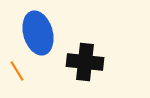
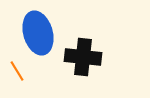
black cross: moved 2 px left, 5 px up
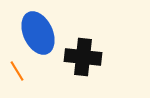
blue ellipse: rotated 9 degrees counterclockwise
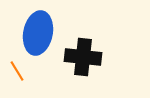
blue ellipse: rotated 36 degrees clockwise
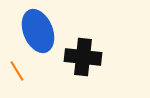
blue ellipse: moved 2 px up; rotated 33 degrees counterclockwise
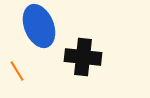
blue ellipse: moved 1 px right, 5 px up
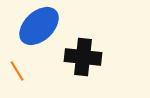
blue ellipse: rotated 69 degrees clockwise
